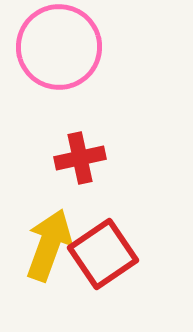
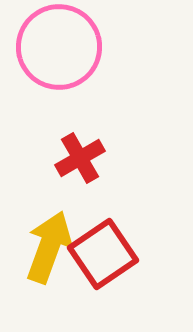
red cross: rotated 18 degrees counterclockwise
yellow arrow: moved 2 px down
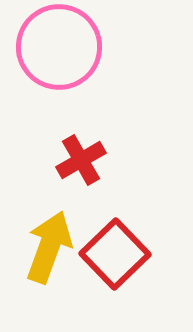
red cross: moved 1 px right, 2 px down
red square: moved 12 px right; rotated 10 degrees counterclockwise
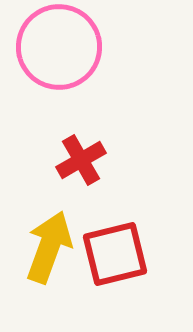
red square: rotated 30 degrees clockwise
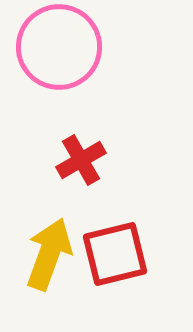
yellow arrow: moved 7 px down
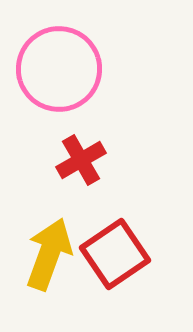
pink circle: moved 22 px down
red square: rotated 20 degrees counterclockwise
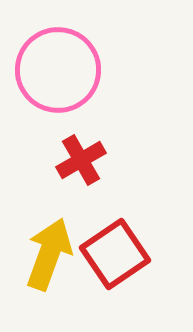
pink circle: moved 1 px left, 1 px down
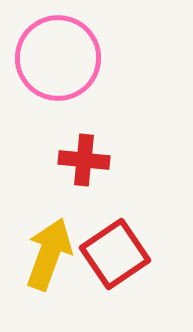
pink circle: moved 12 px up
red cross: moved 3 px right; rotated 36 degrees clockwise
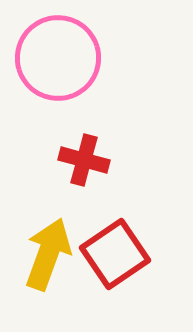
red cross: rotated 9 degrees clockwise
yellow arrow: moved 1 px left
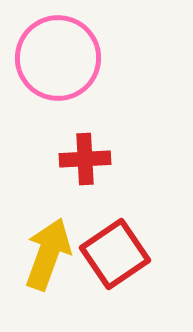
red cross: moved 1 px right, 1 px up; rotated 18 degrees counterclockwise
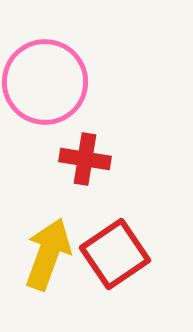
pink circle: moved 13 px left, 24 px down
red cross: rotated 12 degrees clockwise
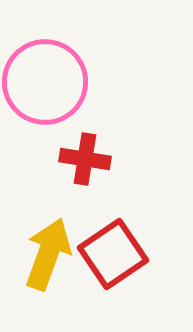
red square: moved 2 px left
